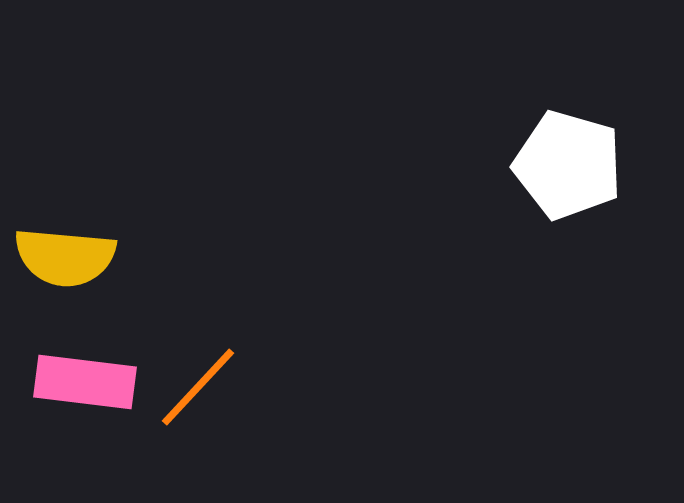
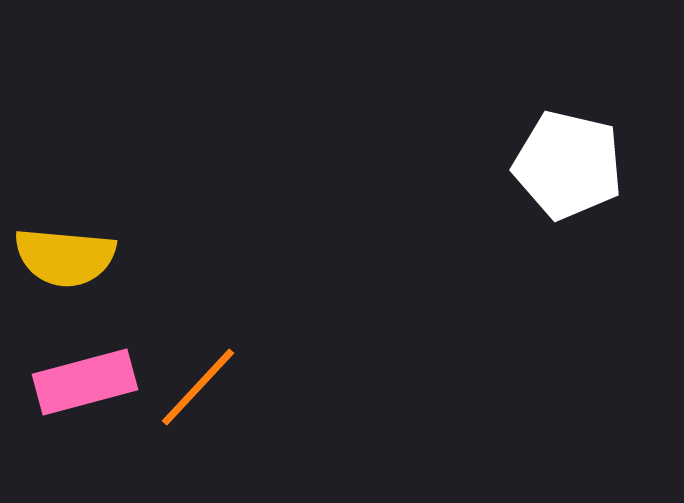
white pentagon: rotated 3 degrees counterclockwise
pink rectangle: rotated 22 degrees counterclockwise
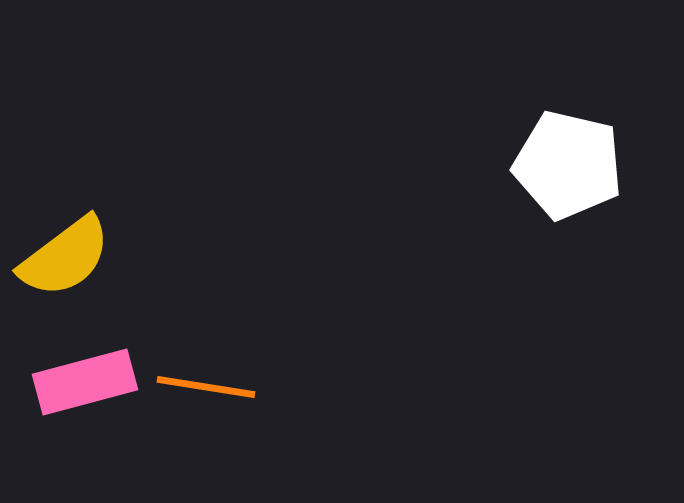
yellow semicircle: rotated 42 degrees counterclockwise
orange line: moved 8 px right; rotated 56 degrees clockwise
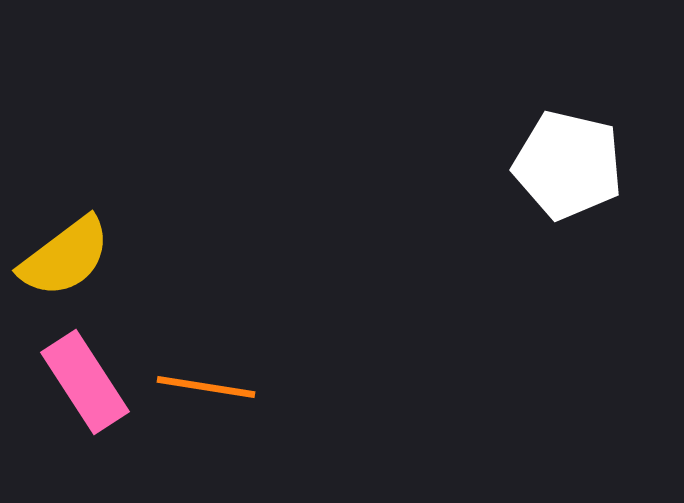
pink rectangle: rotated 72 degrees clockwise
